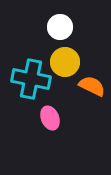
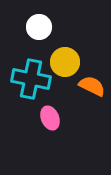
white circle: moved 21 px left
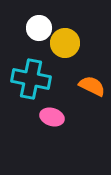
white circle: moved 1 px down
yellow circle: moved 19 px up
pink ellipse: moved 2 px right, 1 px up; rotated 50 degrees counterclockwise
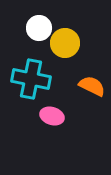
pink ellipse: moved 1 px up
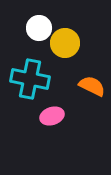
cyan cross: moved 1 px left
pink ellipse: rotated 35 degrees counterclockwise
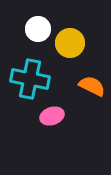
white circle: moved 1 px left, 1 px down
yellow circle: moved 5 px right
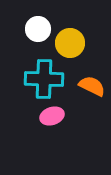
cyan cross: moved 14 px right; rotated 9 degrees counterclockwise
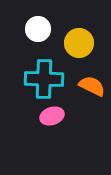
yellow circle: moved 9 px right
